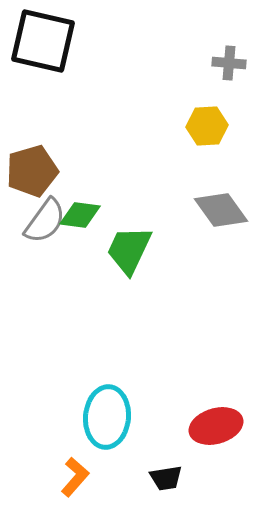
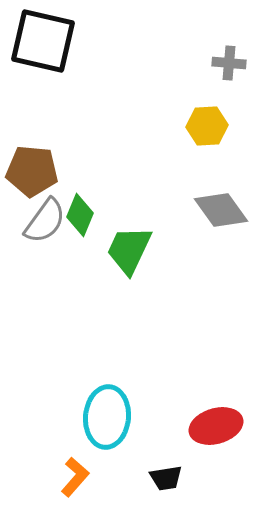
brown pentagon: rotated 21 degrees clockwise
green diamond: rotated 75 degrees counterclockwise
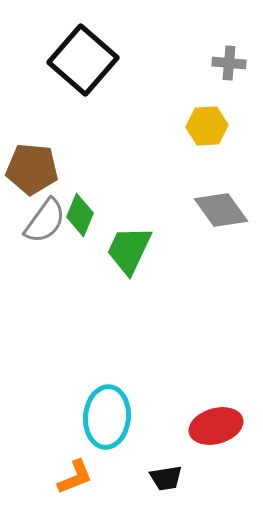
black square: moved 40 px right, 19 px down; rotated 28 degrees clockwise
brown pentagon: moved 2 px up
orange L-shape: rotated 27 degrees clockwise
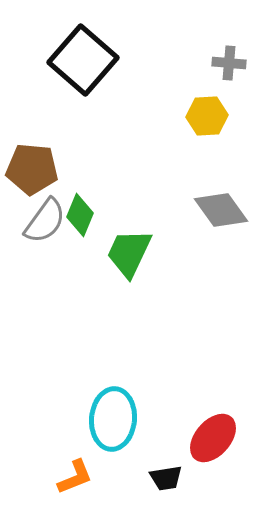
yellow hexagon: moved 10 px up
green trapezoid: moved 3 px down
cyan ellipse: moved 6 px right, 2 px down
red ellipse: moved 3 px left, 12 px down; rotated 33 degrees counterclockwise
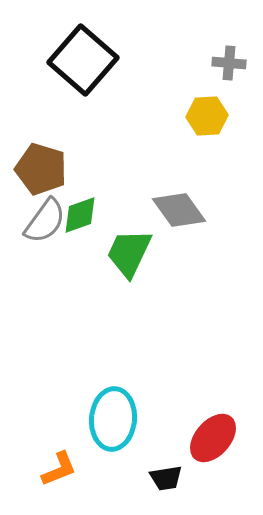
brown pentagon: moved 9 px right; rotated 12 degrees clockwise
gray diamond: moved 42 px left
green diamond: rotated 48 degrees clockwise
orange L-shape: moved 16 px left, 8 px up
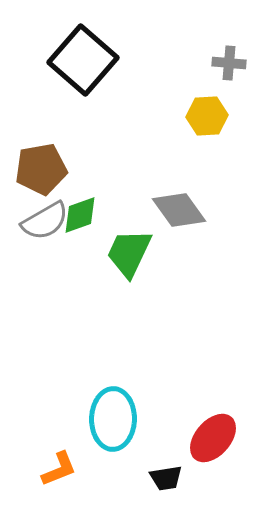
brown pentagon: rotated 27 degrees counterclockwise
gray semicircle: rotated 24 degrees clockwise
cyan ellipse: rotated 4 degrees counterclockwise
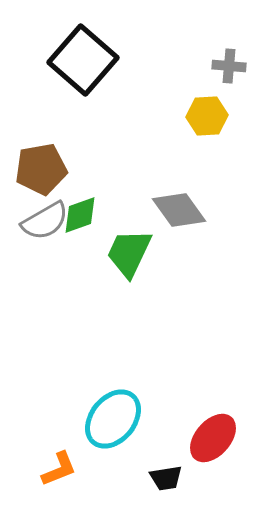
gray cross: moved 3 px down
cyan ellipse: rotated 38 degrees clockwise
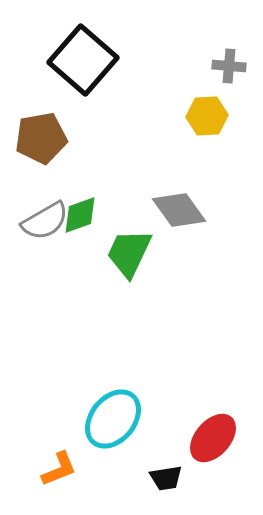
brown pentagon: moved 31 px up
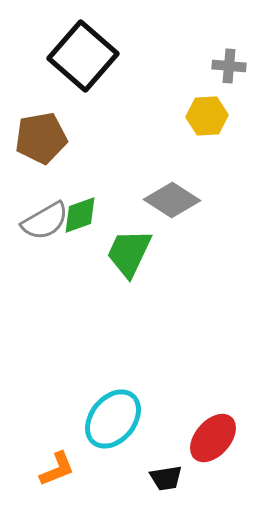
black square: moved 4 px up
gray diamond: moved 7 px left, 10 px up; rotated 22 degrees counterclockwise
orange L-shape: moved 2 px left
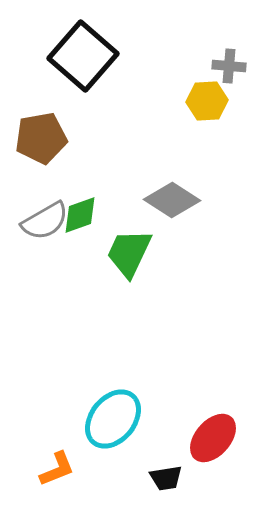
yellow hexagon: moved 15 px up
